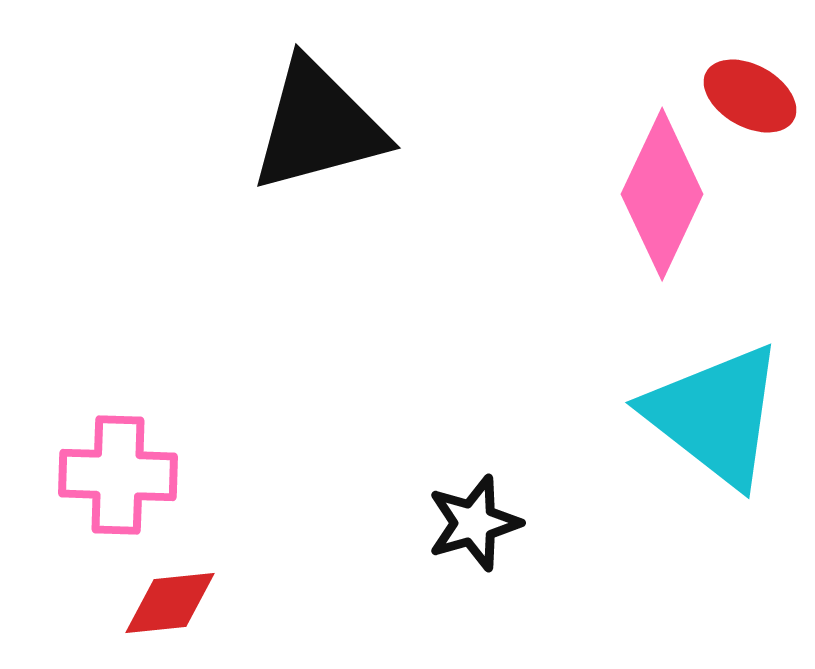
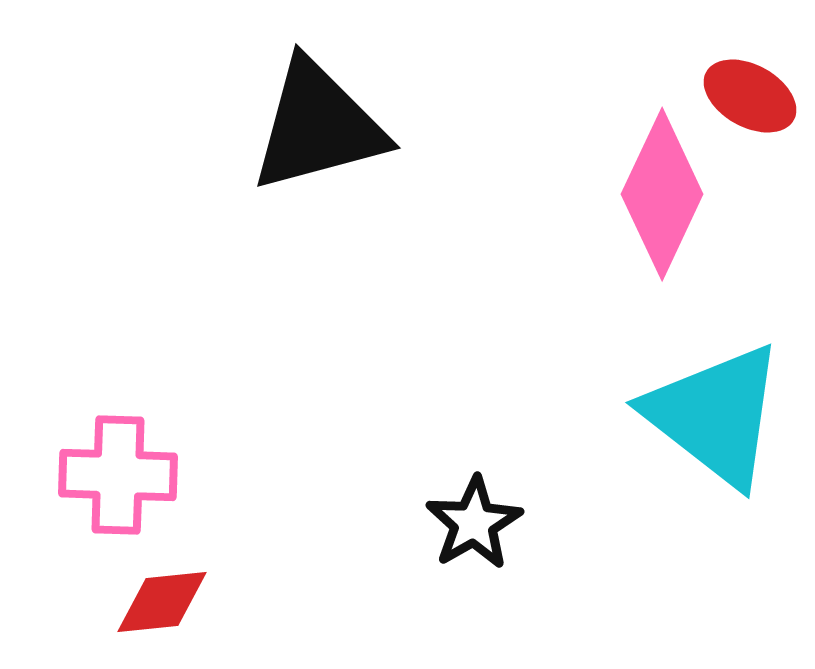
black star: rotated 14 degrees counterclockwise
red diamond: moved 8 px left, 1 px up
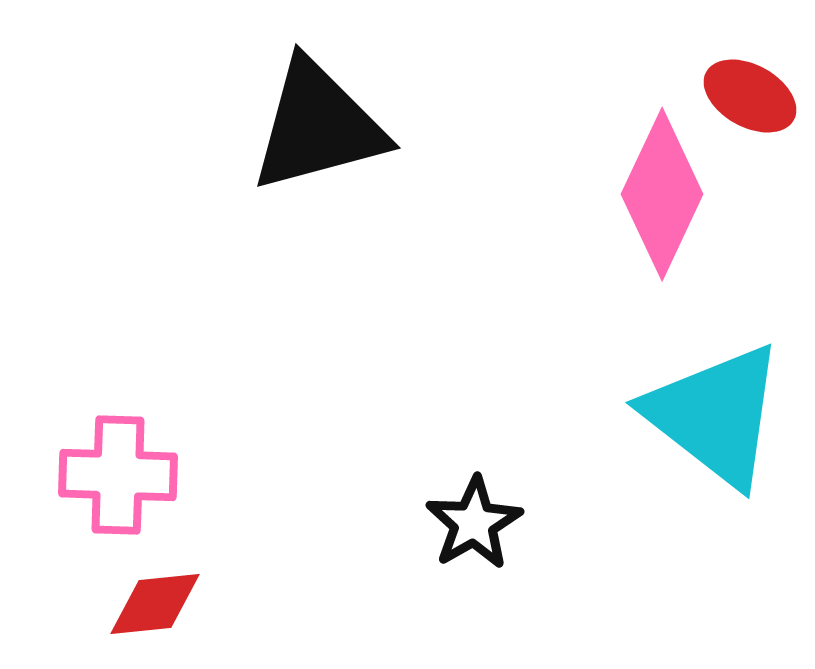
red diamond: moved 7 px left, 2 px down
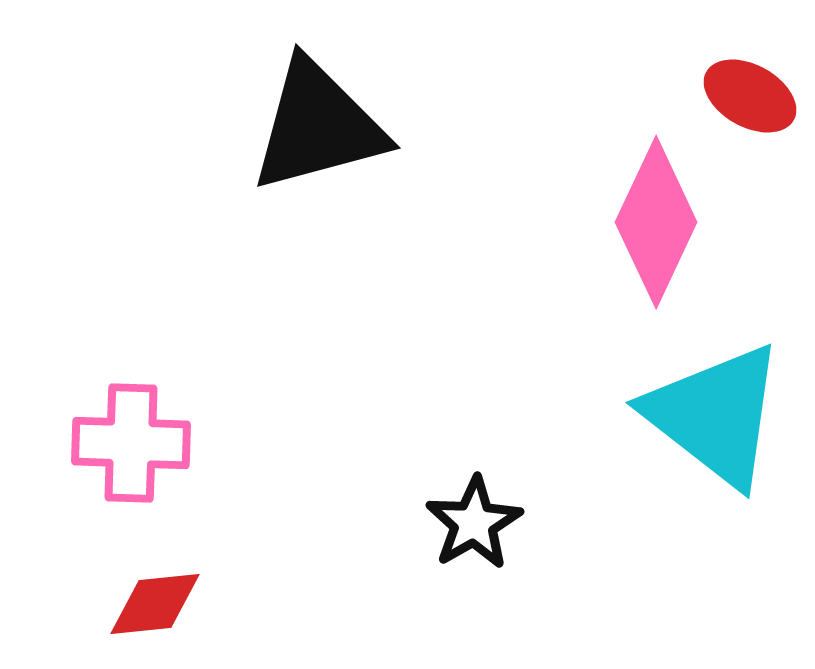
pink diamond: moved 6 px left, 28 px down
pink cross: moved 13 px right, 32 px up
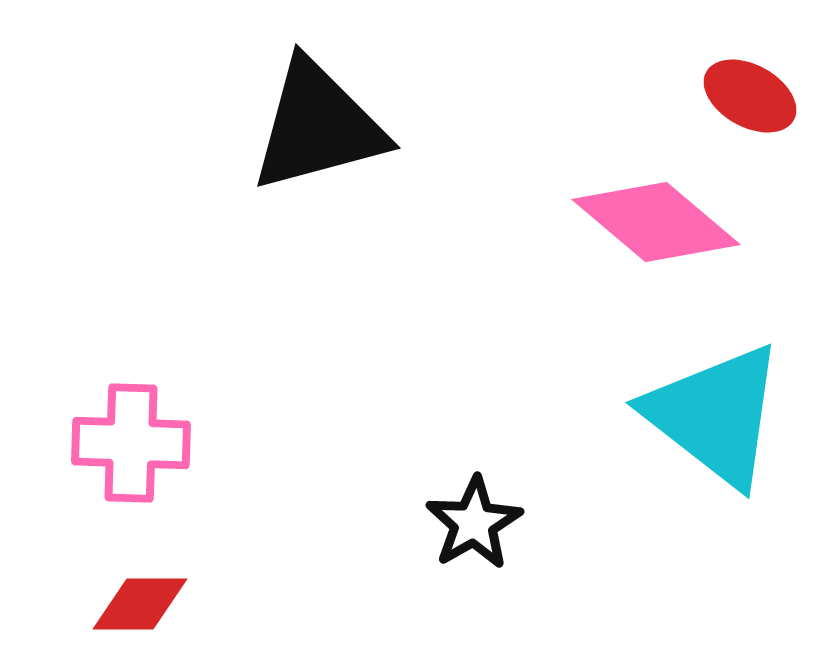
pink diamond: rotated 75 degrees counterclockwise
red diamond: moved 15 px left; rotated 6 degrees clockwise
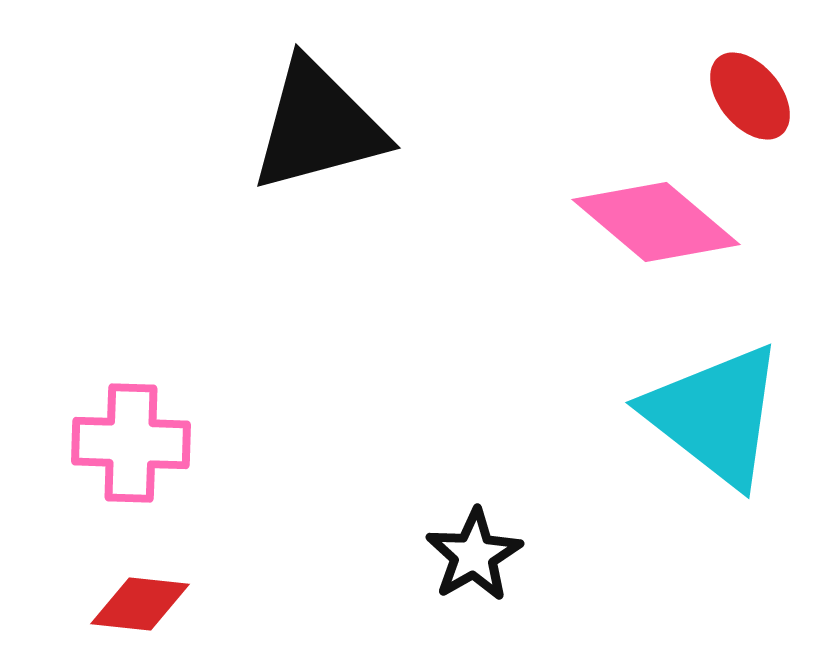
red ellipse: rotated 22 degrees clockwise
black star: moved 32 px down
red diamond: rotated 6 degrees clockwise
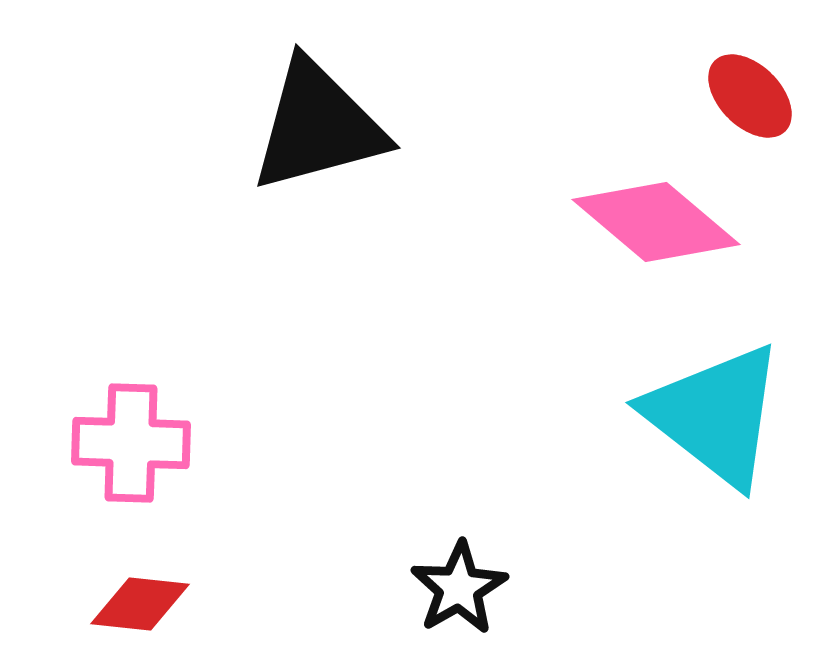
red ellipse: rotated 6 degrees counterclockwise
black star: moved 15 px left, 33 px down
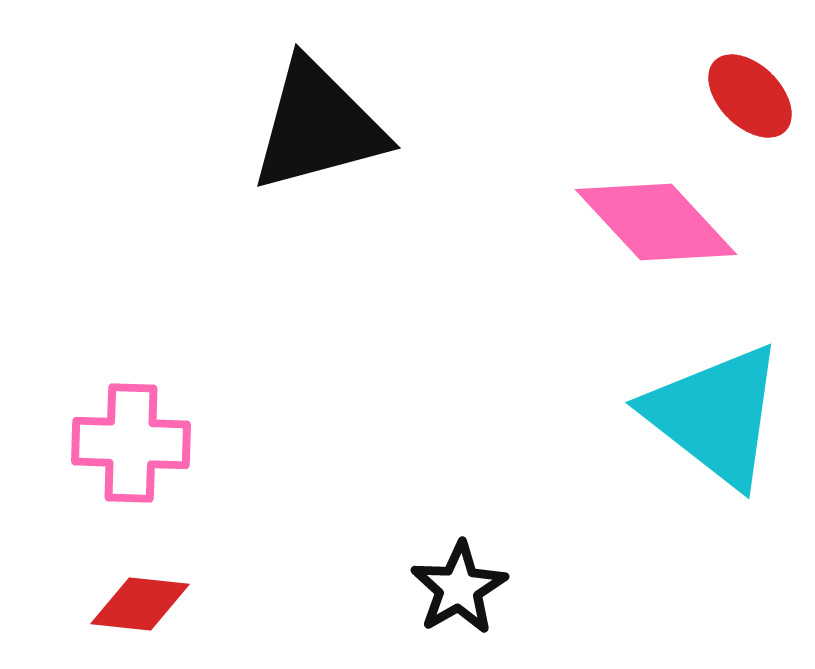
pink diamond: rotated 7 degrees clockwise
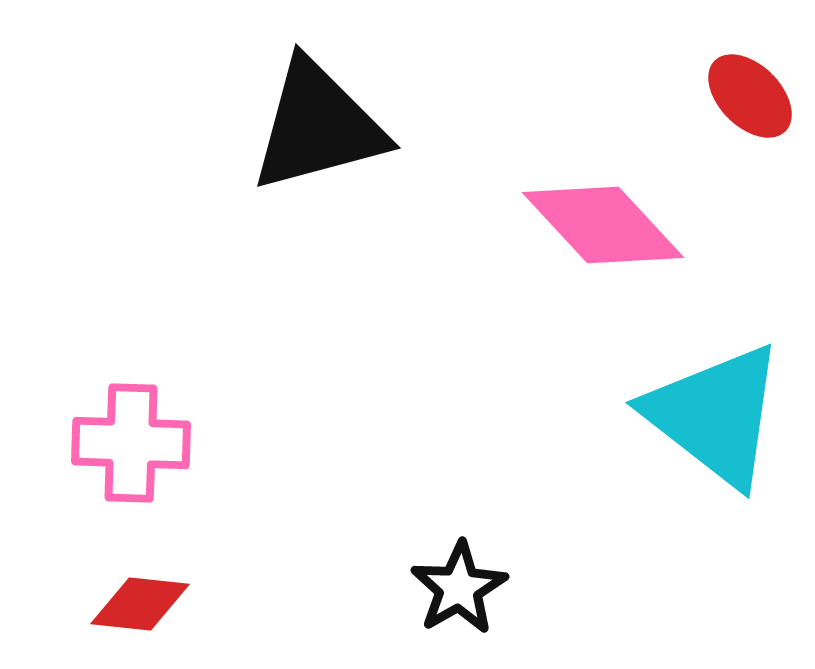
pink diamond: moved 53 px left, 3 px down
